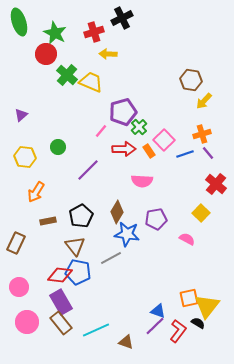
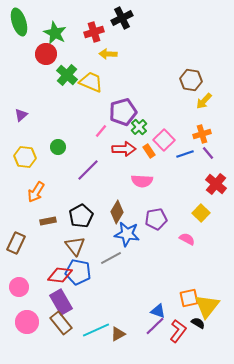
brown triangle at (126, 342): moved 8 px left, 8 px up; rotated 49 degrees counterclockwise
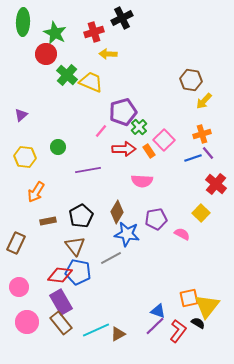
green ellipse at (19, 22): moved 4 px right; rotated 20 degrees clockwise
blue line at (185, 154): moved 8 px right, 4 px down
purple line at (88, 170): rotated 35 degrees clockwise
pink semicircle at (187, 239): moved 5 px left, 5 px up
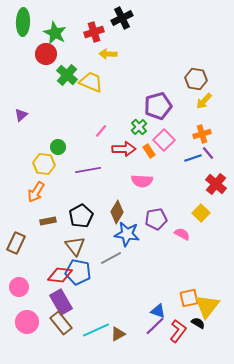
brown hexagon at (191, 80): moved 5 px right, 1 px up
purple pentagon at (123, 112): moved 35 px right, 6 px up
yellow hexagon at (25, 157): moved 19 px right, 7 px down
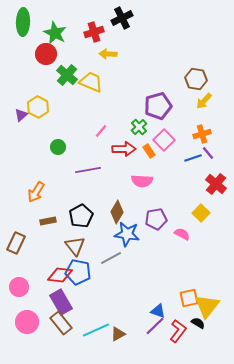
yellow hexagon at (44, 164): moved 6 px left, 57 px up; rotated 20 degrees clockwise
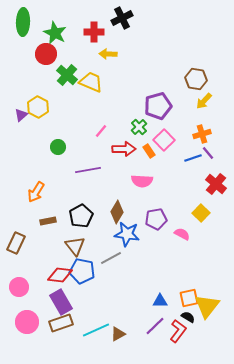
red cross at (94, 32): rotated 18 degrees clockwise
blue pentagon at (78, 272): moved 4 px right, 1 px up
blue triangle at (158, 311): moved 2 px right, 10 px up; rotated 21 degrees counterclockwise
brown rectangle at (61, 323): rotated 70 degrees counterclockwise
black semicircle at (198, 323): moved 10 px left, 6 px up
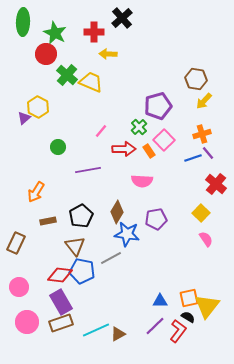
black cross at (122, 18): rotated 15 degrees counterclockwise
purple triangle at (21, 115): moved 3 px right, 3 px down
pink semicircle at (182, 234): moved 24 px right, 5 px down; rotated 28 degrees clockwise
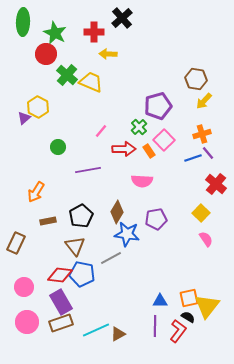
blue pentagon at (82, 271): moved 3 px down
pink circle at (19, 287): moved 5 px right
purple line at (155, 326): rotated 45 degrees counterclockwise
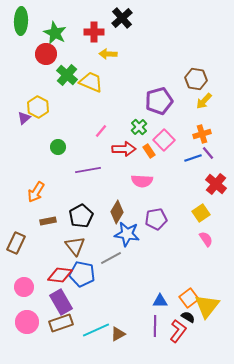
green ellipse at (23, 22): moved 2 px left, 1 px up
purple pentagon at (158, 106): moved 1 px right, 5 px up
yellow square at (201, 213): rotated 12 degrees clockwise
orange square at (189, 298): rotated 24 degrees counterclockwise
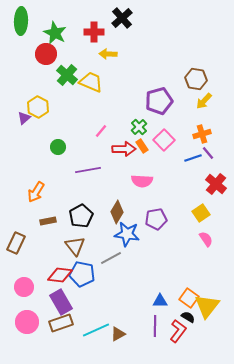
orange rectangle at (149, 151): moved 7 px left, 5 px up
orange square at (189, 298): rotated 18 degrees counterclockwise
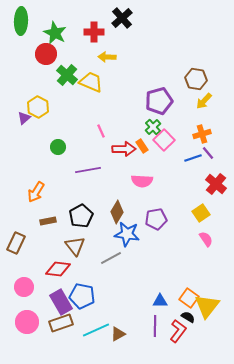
yellow arrow at (108, 54): moved 1 px left, 3 px down
green cross at (139, 127): moved 14 px right
pink line at (101, 131): rotated 64 degrees counterclockwise
blue pentagon at (82, 274): moved 22 px down
red diamond at (60, 275): moved 2 px left, 6 px up
